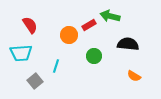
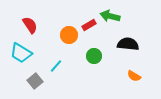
cyan trapezoid: rotated 35 degrees clockwise
cyan line: rotated 24 degrees clockwise
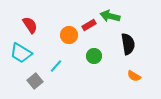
black semicircle: rotated 75 degrees clockwise
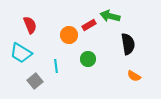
red semicircle: rotated 12 degrees clockwise
green circle: moved 6 px left, 3 px down
cyan line: rotated 48 degrees counterclockwise
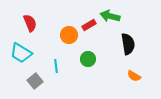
red semicircle: moved 2 px up
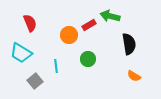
black semicircle: moved 1 px right
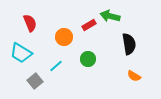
orange circle: moved 5 px left, 2 px down
cyan line: rotated 56 degrees clockwise
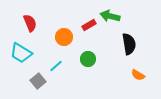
orange semicircle: moved 4 px right, 1 px up
gray square: moved 3 px right
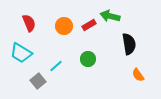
red semicircle: moved 1 px left
orange circle: moved 11 px up
orange semicircle: rotated 24 degrees clockwise
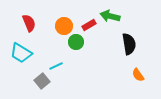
green circle: moved 12 px left, 17 px up
cyan line: rotated 16 degrees clockwise
gray square: moved 4 px right
